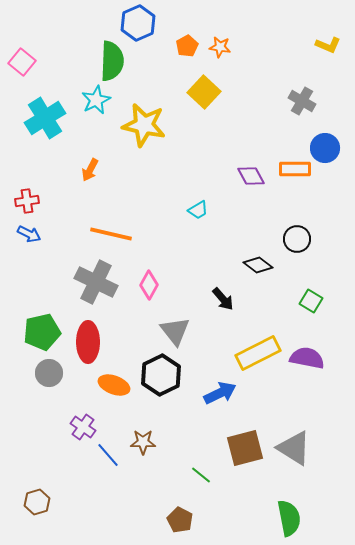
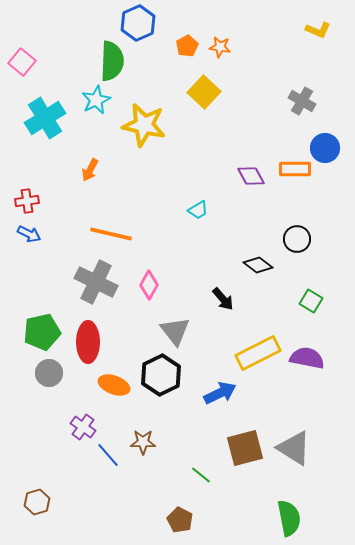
yellow L-shape at (328, 45): moved 10 px left, 15 px up
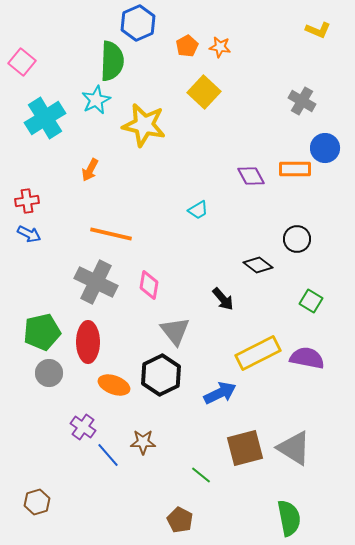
pink diamond at (149, 285): rotated 20 degrees counterclockwise
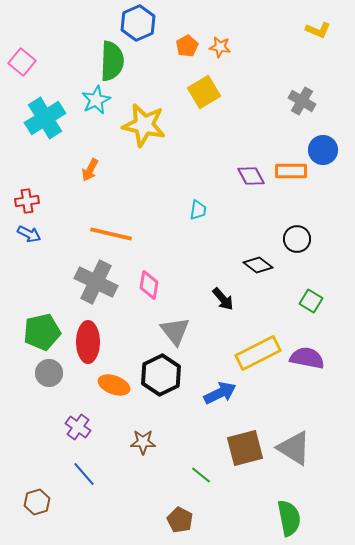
yellow square at (204, 92): rotated 16 degrees clockwise
blue circle at (325, 148): moved 2 px left, 2 px down
orange rectangle at (295, 169): moved 4 px left, 2 px down
cyan trapezoid at (198, 210): rotated 50 degrees counterclockwise
purple cross at (83, 427): moved 5 px left
blue line at (108, 455): moved 24 px left, 19 px down
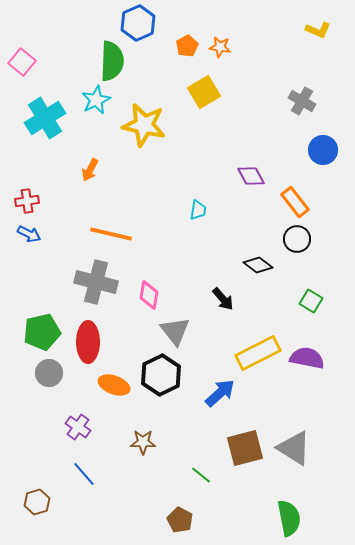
orange rectangle at (291, 171): moved 4 px right, 31 px down; rotated 52 degrees clockwise
gray cross at (96, 282): rotated 12 degrees counterclockwise
pink diamond at (149, 285): moved 10 px down
blue arrow at (220, 393): rotated 16 degrees counterclockwise
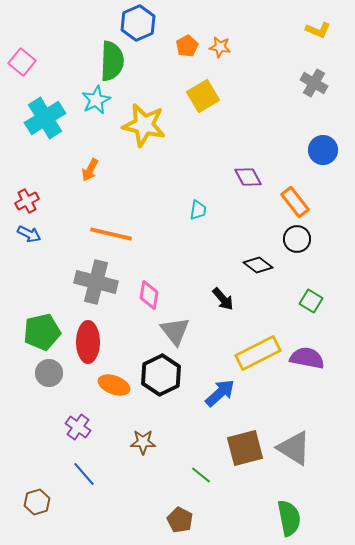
yellow square at (204, 92): moved 1 px left, 4 px down
gray cross at (302, 101): moved 12 px right, 18 px up
purple diamond at (251, 176): moved 3 px left, 1 px down
red cross at (27, 201): rotated 20 degrees counterclockwise
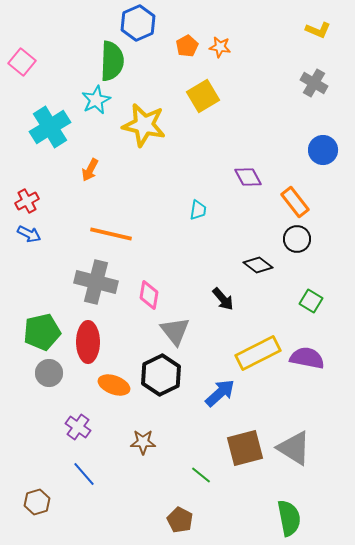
cyan cross at (45, 118): moved 5 px right, 9 px down
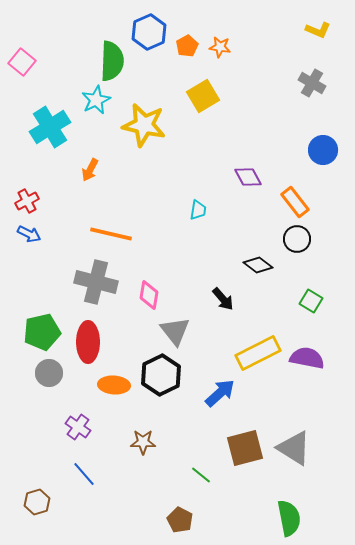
blue hexagon at (138, 23): moved 11 px right, 9 px down
gray cross at (314, 83): moved 2 px left
orange ellipse at (114, 385): rotated 16 degrees counterclockwise
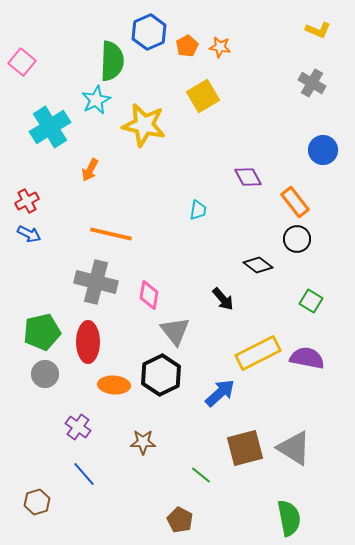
gray circle at (49, 373): moved 4 px left, 1 px down
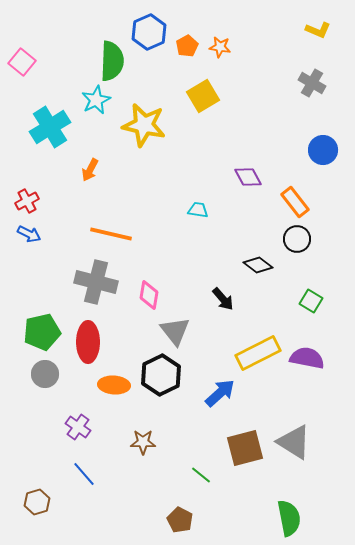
cyan trapezoid at (198, 210): rotated 90 degrees counterclockwise
gray triangle at (294, 448): moved 6 px up
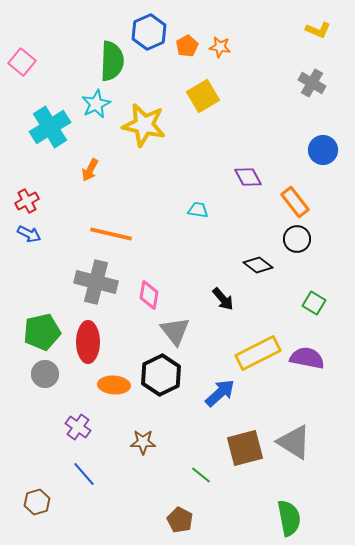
cyan star at (96, 100): moved 4 px down
green square at (311, 301): moved 3 px right, 2 px down
